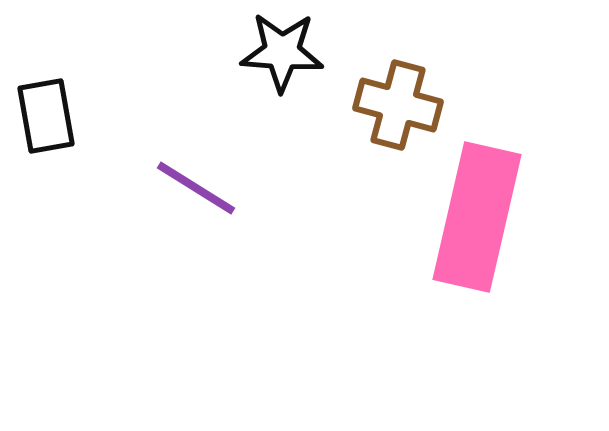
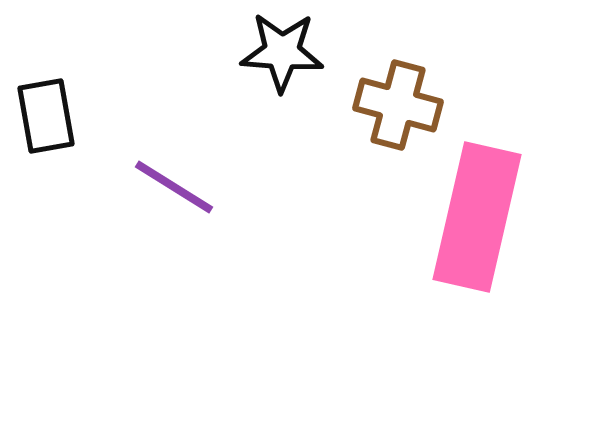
purple line: moved 22 px left, 1 px up
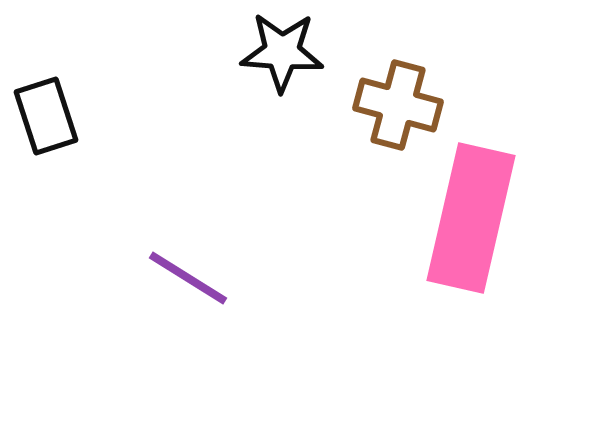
black rectangle: rotated 8 degrees counterclockwise
purple line: moved 14 px right, 91 px down
pink rectangle: moved 6 px left, 1 px down
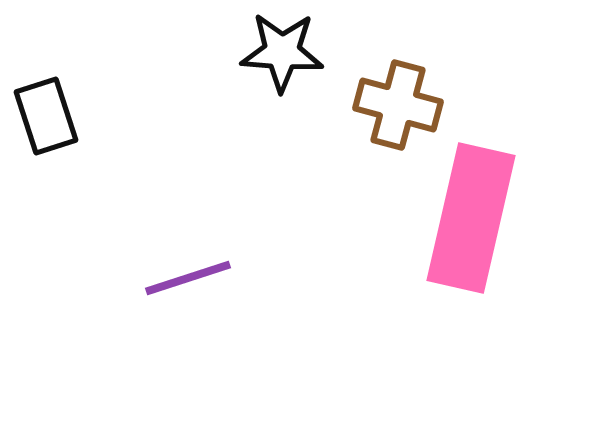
purple line: rotated 50 degrees counterclockwise
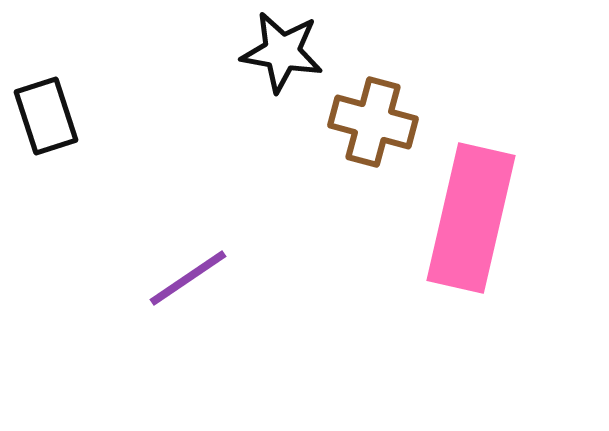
black star: rotated 6 degrees clockwise
brown cross: moved 25 px left, 17 px down
purple line: rotated 16 degrees counterclockwise
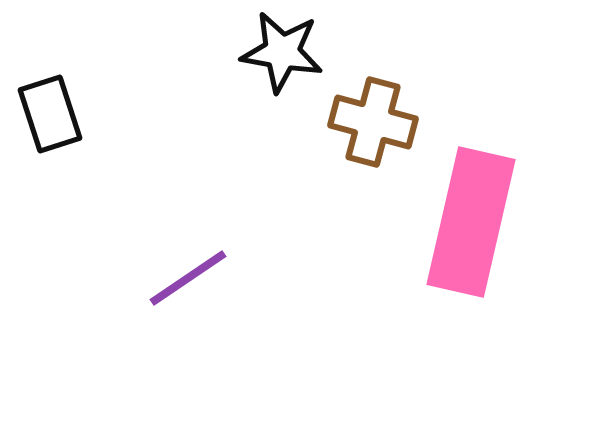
black rectangle: moved 4 px right, 2 px up
pink rectangle: moved 4 px down
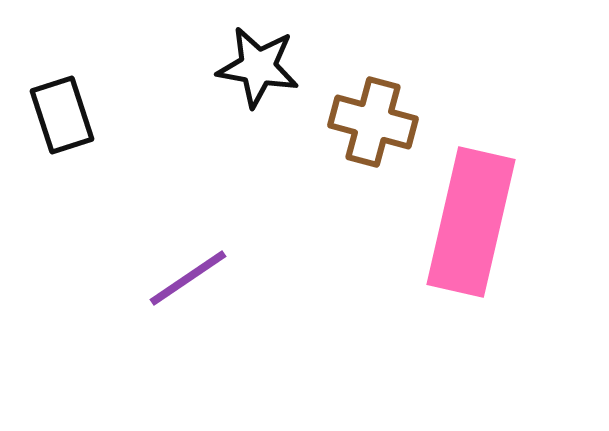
black star: moved 24 px left, 15 px down
black rectangle: moved 12 px right, 1 px down
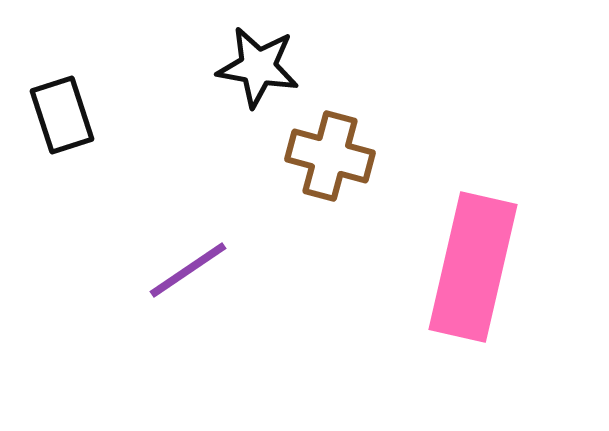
brown cross: moved 43 px left, 34 px down
pink rectangle: moved 2 px right, 45 px down
purple line: moved 8 px up
